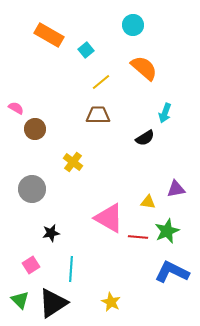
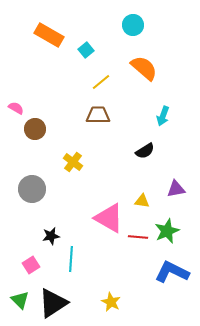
cyan arrow: moved 2 px left, 3 px down
black semicircle: moved 13 px down
yellow triangle: moved 6 px left, 1 px up
black star: moved 3 px down
cyan line: moved 10 px up
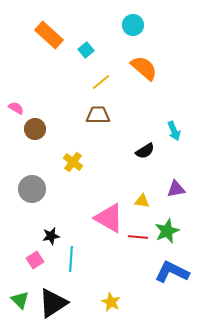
orange rectangle: rotated 12 degrees clockwise
cyan arrow: moved 11 px right, 15 px down; rotated 42 degrees counterclockwise
pink square: moved 4 px right, 5 px up
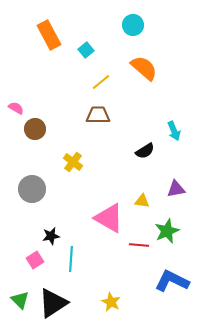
orange rectangle: rotated 20 degrees clockwise
red line: moved 1 px right, 8 px down
blue L-shape: moved 9 px down
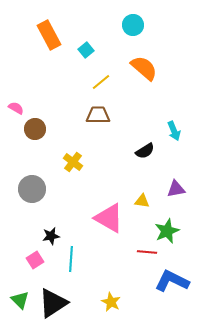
red line: moved 8 px right, 7 px down
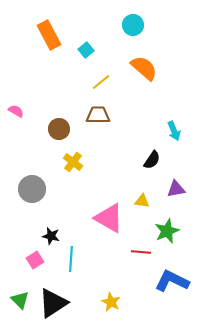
pink semicircle: moved 3 px down
brown circle: moved 24 px right
black semicircle: moved 7 px right, 9 px down; rotated 24 degrees counterclockwise
black star: rotated 24 degrees clockwise
red line: moved 6 px left
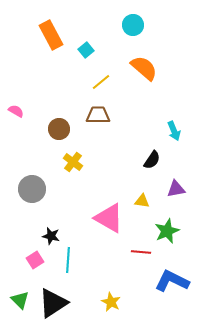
orange rectangle: moved 2 px right
cyan line: moved 3 px left, 1 px down
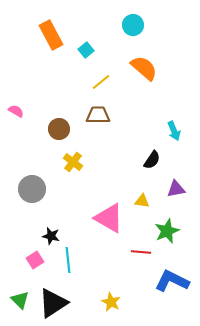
cyan line: rotated 10 degrees counterclockwise
